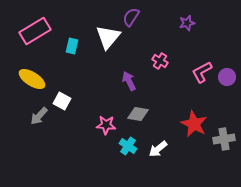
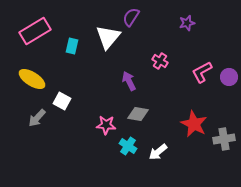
purple circle: moved 2 px right
gray arrow: moved 2 px left, 2 px down
white arrow: moved 3 px down
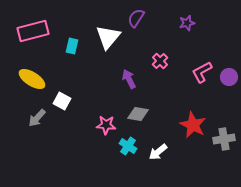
purple semicircle: moved 5 px right, 1 px down
pink rectangle: moved 2 px left; rotated 16 degrees clockwise
pink cross: rotated 14 degrees clockwise
purple arrow: moved 2 px up
red star: moved 1 px left, 1 px down
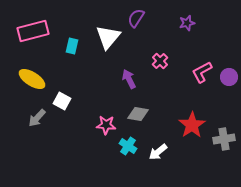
red star: moved 1 px left; rotated 12 degrees clockwise
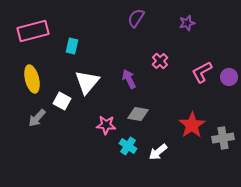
white triangle: moved 21 px left, 45 px down
yellow ellipse: rotated 44 degrees clockwise
gray cross: moved 1 px left, 1 px up
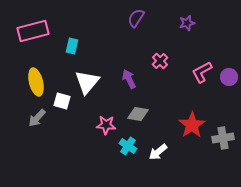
yellow ellipse: moved 4 px right, 3 px down
white square: rotated 12 degrees counterclockwise
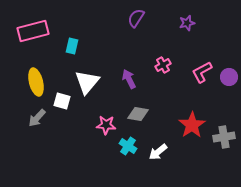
pink cross: moved 3 px right, 4 px down; rotated 14 degrees clockwise
gray cross: moved 1 px right, 1 px up
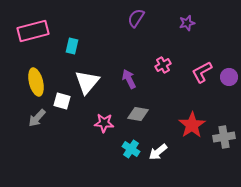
pink star: moved 2 px left, 2 px up
cyan cross: moved 3 px right, 3 px down
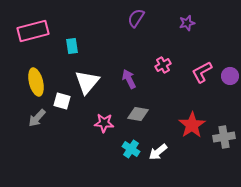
cyan rectangle: rotated 21 degrees counterclockwise
purple circle: moved 1 px right, 1 px up
